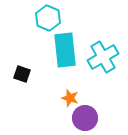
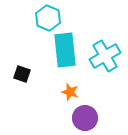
cyan cross: moved 2 px right, 1 px up
orange star: moved 6 px up
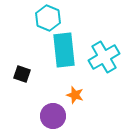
cyan rectangle: moved 1 px left
cyan cross: moved 1 px left, 1 px down
orange star: moved 5 px right, 3 px down
purple circle: moved 32 px left, 2 px up
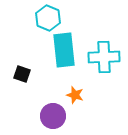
cyan cross: rotated 28 degrees clockwise
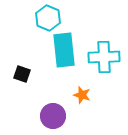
orange star: moved 7 px right
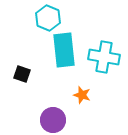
cyan cross: rotated 12 degrees clockwise
purple circle: moved 4 px down
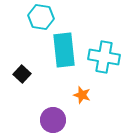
cyan hexagon: moved 7 px left, 1 px up; rotated 15 degrees counterclockwise
black square: rotated 24 degrees clockwise
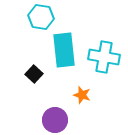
black square: moved 12 px right
purple circle: moved 2 px right
